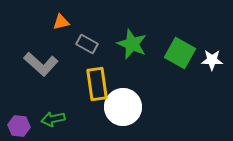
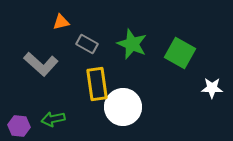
white star: moved 28 px down
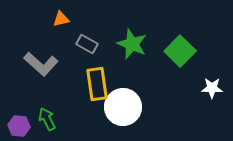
orange triangle: moved 3 px up
green square: moved 2 px up; rotated 16 degrees clockwise
green arrow: moved 6 px left; rotated 75 degrees clockwise
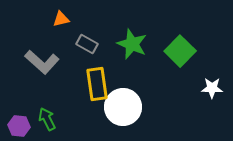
gray L-shape: moved 1 px right, 2 px up
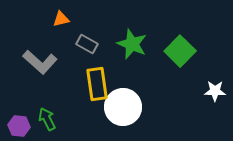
gray L-shape: moved 2 px left
white star: moved 3 px right, 3 px down
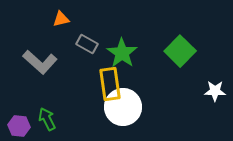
green star: moved 10 px left, 9 px down; rotated 12 degrees clockwise
yellow rectangle: moved 13 px right
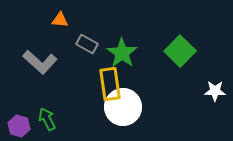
orange triangle: moved 1 px left, 1 px down; rotated 18 degrees clockwise
purple hexagon: rotated 10 degrees clockwise
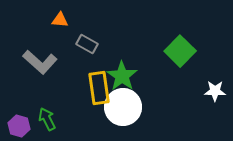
green star: moved 23 px down
yellow rectangle: moved 11 px left, 4 px down
